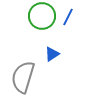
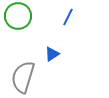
green circle: moved 24 px left
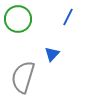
green circle: moved 3 px down
blue triangle: rotated 14 degrees counterclockwise
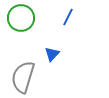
green circle: moved 3 px right, 1 px up
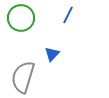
blue line: moved 2 px up
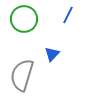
green circle: moved 3 px right, 1 px down
gray semicircle: moved 1 px left, 2 px up
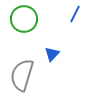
blue line: moved 7 px right, 1 px up
